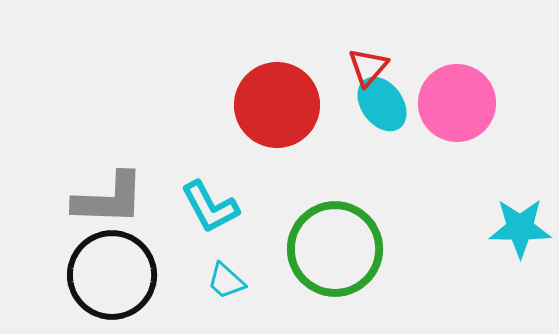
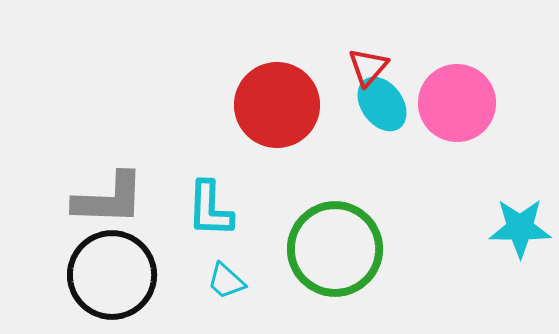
cyan L-shape: moved 2 px down; rotated 30 degrees clockwise
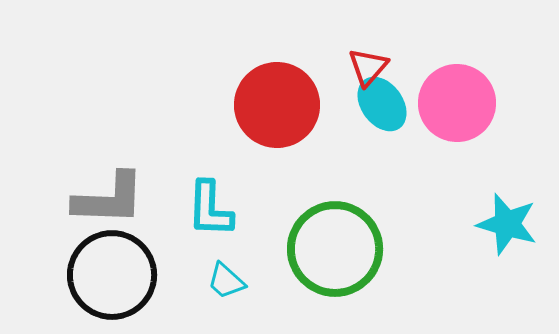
cyan star: moved 13 px left, 4 px up; rotated 16 degrees clockwise
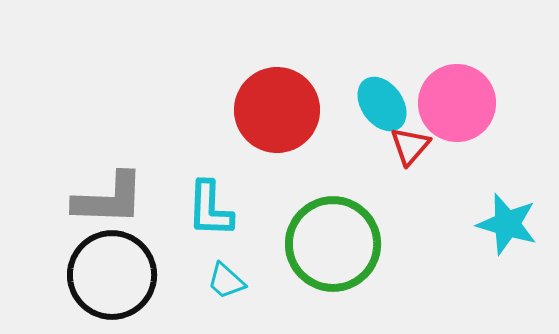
red triangle: moved 42 px right, 79 px down
red circle: moved 5 px down
green circle: moved 2 px left, 5 px up
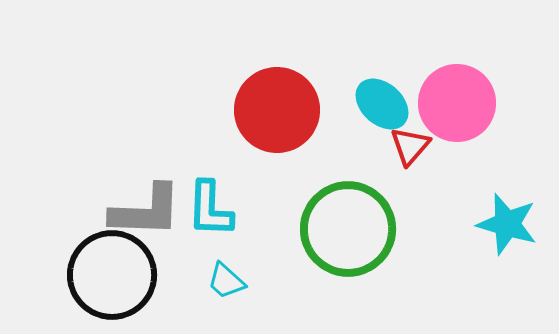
cyan ellipse: rotated 12 degrees counterclockwise
gray L-shape: moved 37 px right, 12 px down
green circle: moved 15 px right, 15 px up
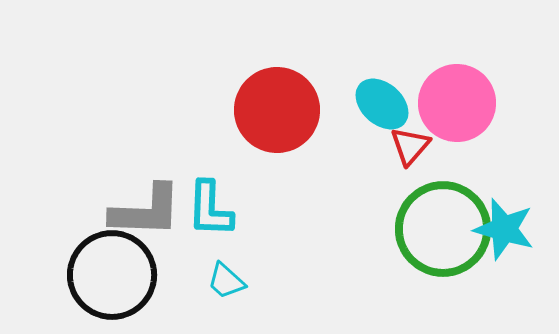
cyan star: moved 3 px left, 5 px down
green circle: moved 95 px right
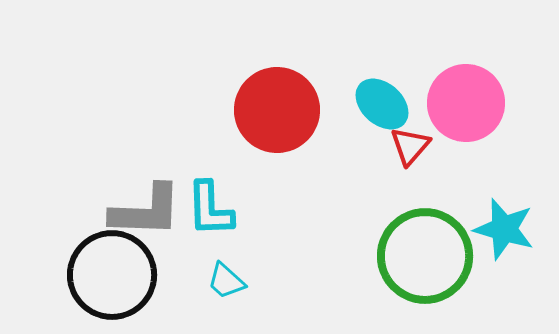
pink circle: moved 9 px right
cyan L-shape: rotated 4 degrees counterclockwise
green circle: moved 18 px left, 27 px down
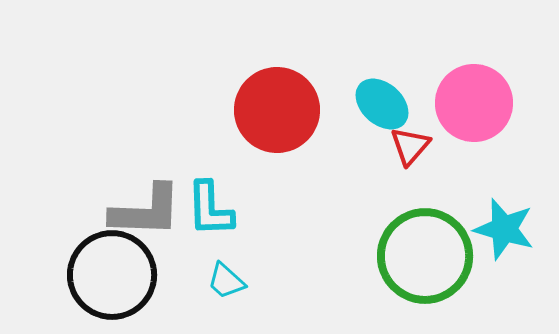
pink circle: moved 8 px right
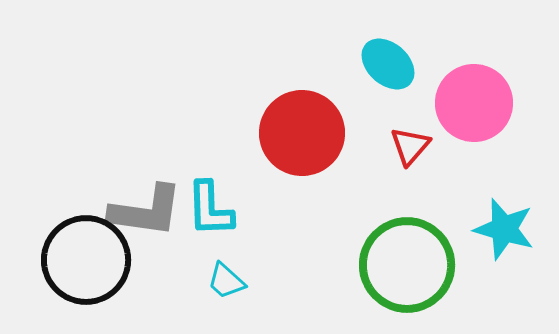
cyan ellipse: moved 6 px right, 40 px up
red circle: moved 25 px right, 23 px down
gray L-shape: rotated 6 degrees clockwise
green circle: moved 18 px left, 9 px down
black circle: moved 26 px left, 15 px up
